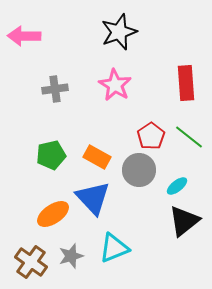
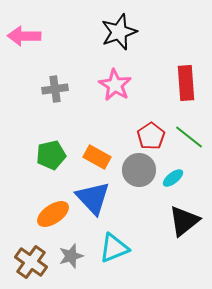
cyan ellipse: moved 4 px left, 8 px up
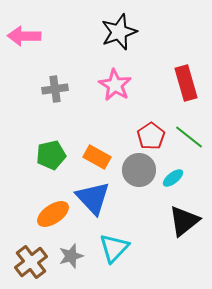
red rectangle: rotated 12 degrees counterclockwise
cyan triangle: rotated 24 degrees counterclockwise
brown cross: rotated 16 degrees clockwise
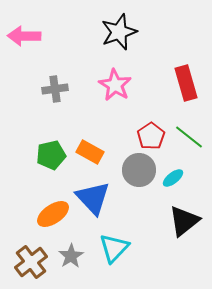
orange rectangle: moved 7 px left, 5 px up
gray star: rotated 15 degrees counterclockwise
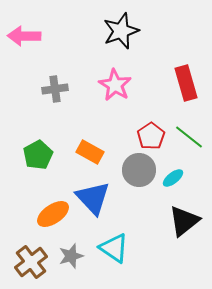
black star: moved 2 px right, 1 px up
green pentagon: moved 13 px left; rotated 16 degrees counterclockwise
cyan triangle: rotated 40 degrees counterclockwise
gray star: rotated 15 degrees clockwise
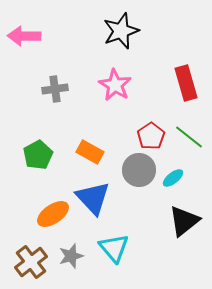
cyan triangle: rotated 16 degrees clockwise
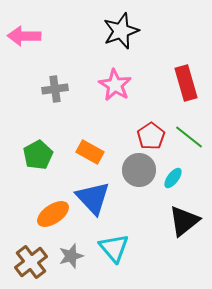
cyan ellipse: rotated 15 degrees counterclockwise
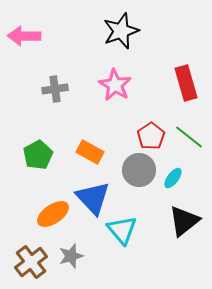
cyan triangle: moved 8 px right, 18 px up
